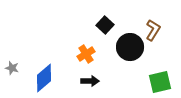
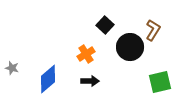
blue diamond: moved 4 px right, 1 px down
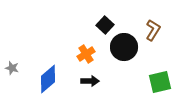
black circle: moved 6 px left
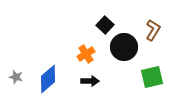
gray star: moved 4 px right, 9 px down
green square: moved 8 px left, 5 px up
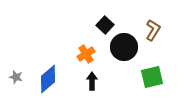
black arrow: moved 2 px right; rotated 90 degrees counterclockwise
